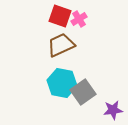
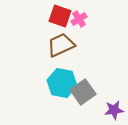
purple star: moved 1 px right
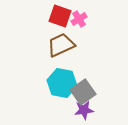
purple star: moved 30 px left
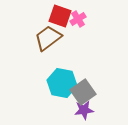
pink cross: moved 1 px left
brown trapezoid: moved 13 px left, 7 px up; rotated 12 degrees counterclockwise
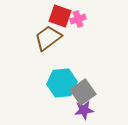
pink cross: rotated 14 degrees clockwise
cyan hexagon: rotated 16 degrees counterclockwise
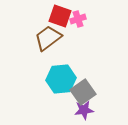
cyan hexagon: moved 1 px left, 4 px up
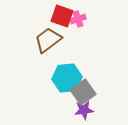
red square: moved 2 px right
brown trapezoid: moved 2 px down
cyan hexagon: moved 6 px right, 1 px up
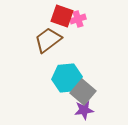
gray square: rotated 15 degrees counterclockwise
